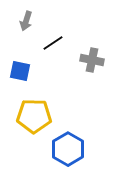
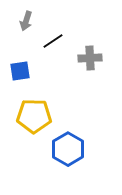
black line: moved 2 px up
gray cross: moved 2 px left, 2 px up; rotated 15 degrees counterclockwise
blue square: rotated 20 degrees counterclockwise
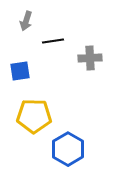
black line: rotated 25 degrees clockwise
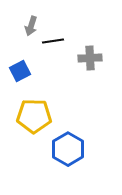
gray arrow: moved 5 px right, 5 px down
blue square: rotated 20 degrees counterclockwise
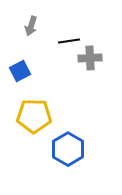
black line: moved 16 px right
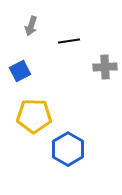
gray cross: moved 15 px right, 9 px down
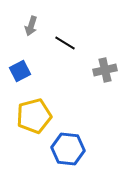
black line: moved 4 px left, 2 px down; rotated 40 degrees clockwise
gray cross: moved 3 px down; rotated 10 degrees counterclockwise
yellow pentagon: rotated 16 degrees counterclockwise
blue hexagon: rotated 24 degrees counterclockwise
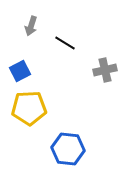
yellow pentagon: moved 5 px left, 8 px up; rotated 12 degrees clockwise
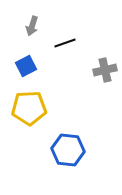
gray arrow: moved 1 px right
black line: rotated 50 degrees counterclockwise
blue square: moved 6 px right, 5 px up
blue hexagon: moved 1 px down
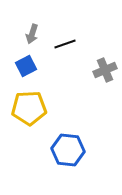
gray arrow: moved 8 px down
black line: moved 1 px down
gray cross: rotated 10 degrees counterclockwise
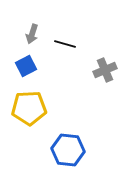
black line: rotated 35 degrees clockwise
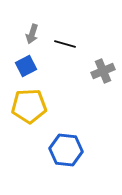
gray cross: moved 2 px left, 1 px down
yellow pentagon: moved 2 px up
blue hexagon: moved 2 px left
